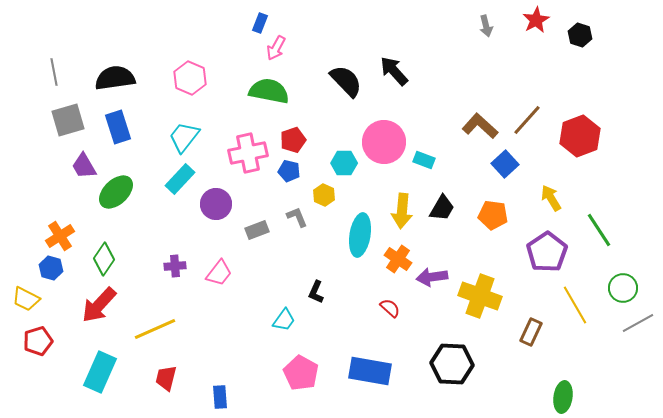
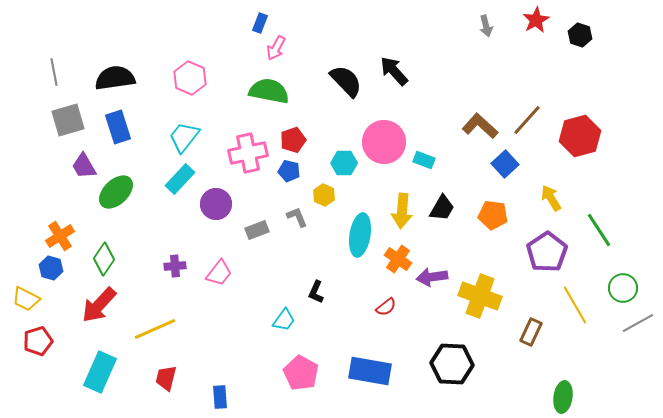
red hexagon at (580, 136): rotated 6 degrees clockwise
red semicircle at (390, 308): moved 4 px left, 1 px up; rotated 100 degrees clockwise
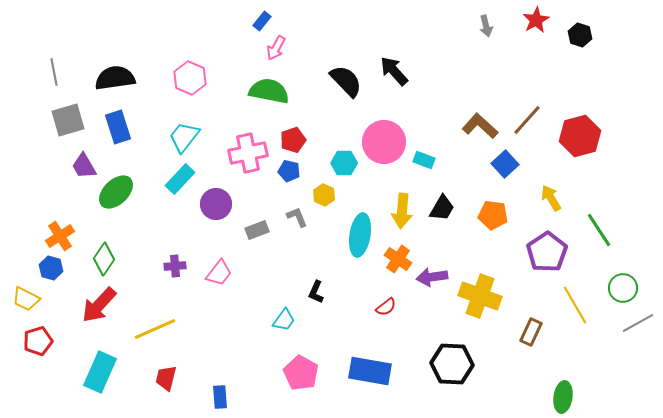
blue rectangle at (260, 23): moved 2 px right, 2 px up; rotated 18 degrees clockwise
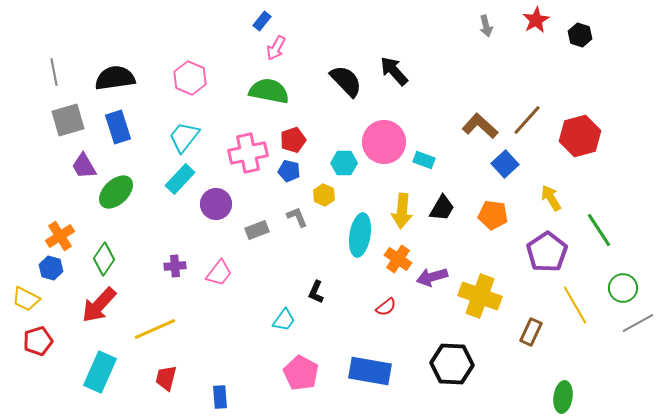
purple arrow at (432, 277): rotated 8 degrees counterclockwise
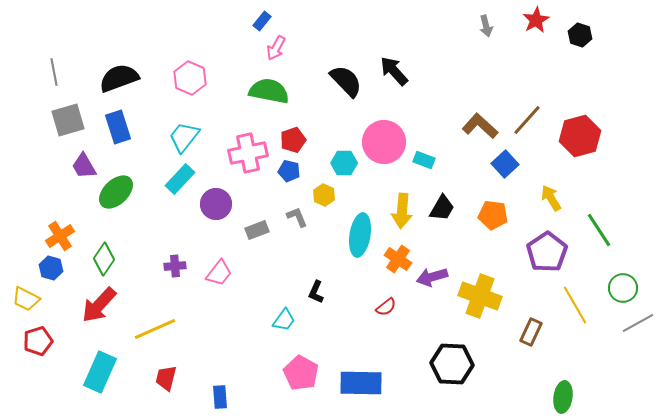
black semicircle at (115, 78): moved 4 px right; rotated 12 degrees counterclockwise
blue rectangle at (370, 371): moved 9 px left, 12 px down; rotated 9 degrees counterclockwise
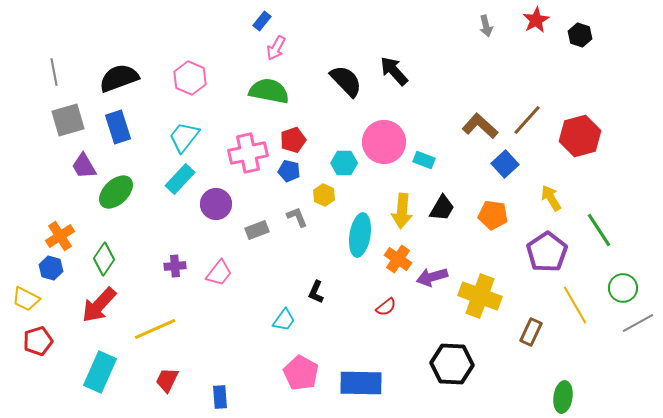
red trapezoid at (166, 378): moved 1 px right, 2 px down; rotated 12 degrees clockwise
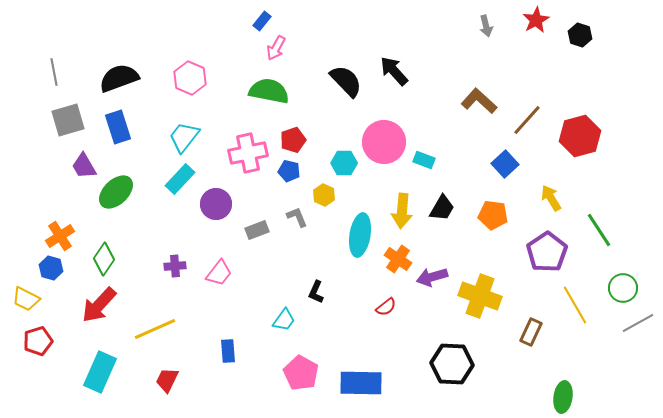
brown L-shape at (480, 126): moved 1 px left, 25 px up
blue rectangle at (220, 397): moved 8 px right, 46 px up
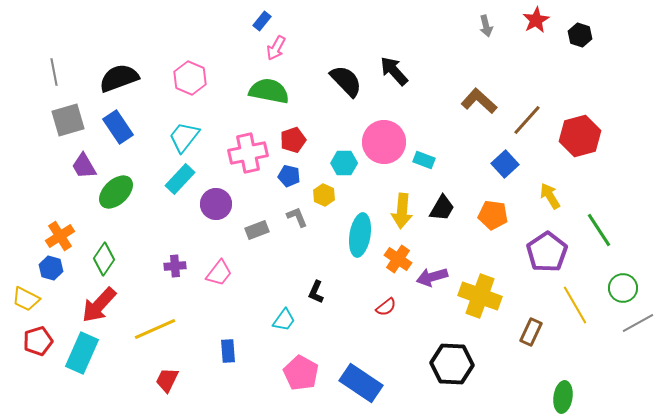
blue rectangle at (118, 127): rotated 16 degrees counterclockwise
blue pentagon at (289, 171): moved 5 px down
yellow arrow at (551, 198): moved 1 px left, 2 px up
cyan rectangle at (100, 372): moved 18 px left, 19 px up
blue rectangle at (361, 383): rotated 33 degrees clockwise
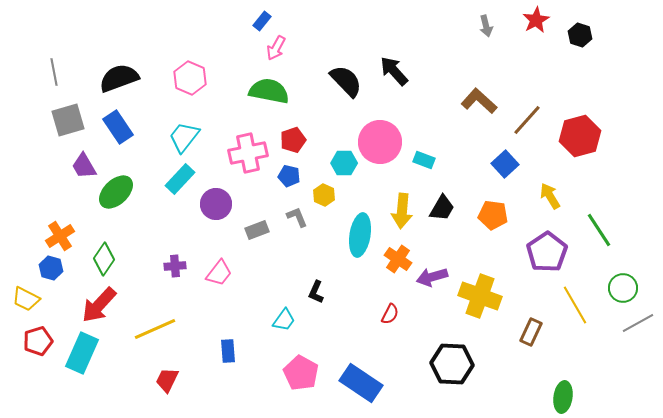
pink circle at (384, 142): moved 4 px left
red semicircle at (386, 307): moved 4 px right, 7 px down; rotated 25 degrees counterclockwise
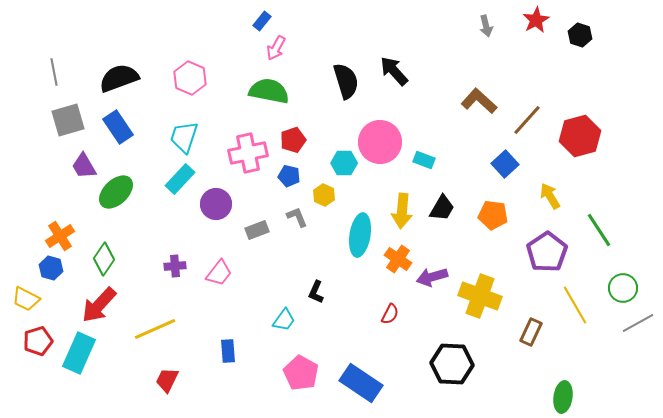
black semicircle at (346, 81): rotated 27 degrees clockwise
cyan trapezoid at (184, 137): rotated 20 degrees counterclockwise
cyan rectangle at (82, 353): moved 3 px left
